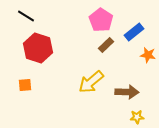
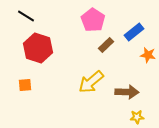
pink pentagon: moved 8 px left
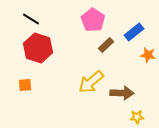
black line: moved 5 px right, 3 px down
brown arrow: moved 5 px left, 1 px down
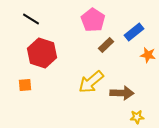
red hexagon: moved 4 px right, 5 px down
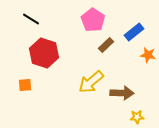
red hexagon: moved 2 px right
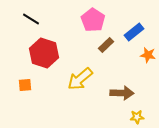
yellow arrow: moved 11 px left, 3 px up
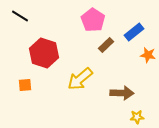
black line: moved 11 px left, 3 px up
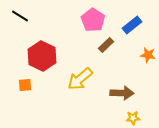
blue rectangle: moved 2 px left, 7 px up
red hexagon: moved 2 px left, 3 px down; rotated 8 degrees clockwise
yellow star: moved 4 px left, 1 px down
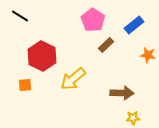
blue rectangle: moved 2 px right
yellow arrow: moved 7 px left
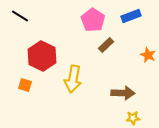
blue rectangle: moved 3 px left, 9 px up; rotated 18 degrees clockwise
orange star: rotated 14 degrees clockwise
yellow arrow: rotated 40 degrees counterclockwise
orange square: rotated 24 degrees clockwise
brown arrow: moved 1 px right
